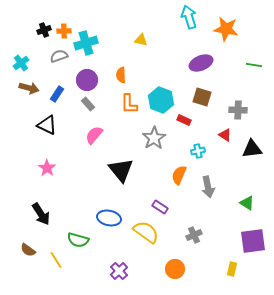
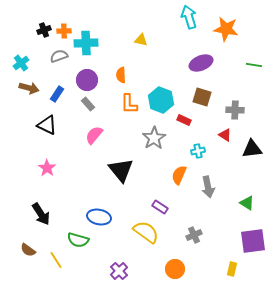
cyan cross at (86, 43): rotated 15 degrees clockwise
gray cross at (238, 110): moved 3 px left
blue ellipse at (109, 218): moved 10 px left, 1 px up
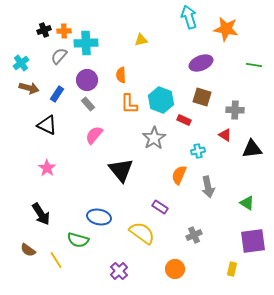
yellow triangle at (141, 40): rotated 24 degrees counterclockwise
gray semicircle at (59, 56): rotated 30 degrees counterclockwise
yellow semicircle at (146, 232): moved 4 px left, 1 px down
